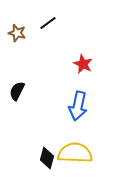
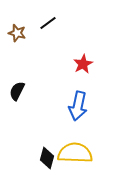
red star: rotated 18 degrees clockwise
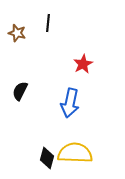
black line: rotated 48 degrees counterclockwise
black semicircle: moved 3 px right
blue arrow: moved 8 px left, 3 px up
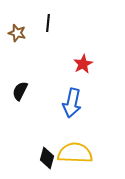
blue arrow: moved 2 px right
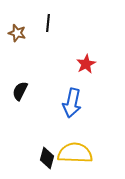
red star: moved 3 px right
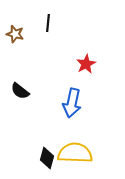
brown star: moved 2 px left, 1 px down
black semicircle: rotated 78 degrees counterclockwise
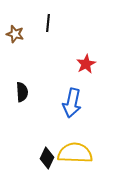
black semicircle: moved 2 px right, 1 px down; rotated 132 degrees counterclockwise
black diamond: rotated 10 degrees clockwise
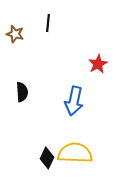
red star: moved 12 px right
blue arrow: moved 2 px right, 2 px up
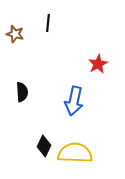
black diamond: moved 3 px left, 12 px up
